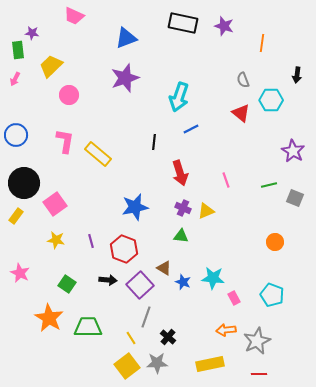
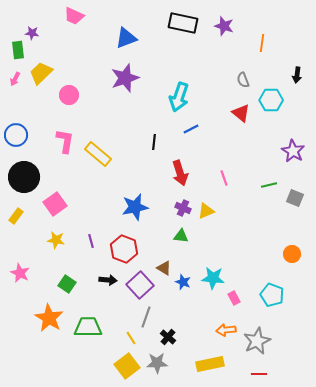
yellow trapezoid at (51, 66): moved 10 px left, 7 px down
pink line at (226, 180): moved 2 px left, 2 px up
black circle at (24, 183): moved 6 px up
orange circle at (275, 242): moved 17 px right, 12 px down
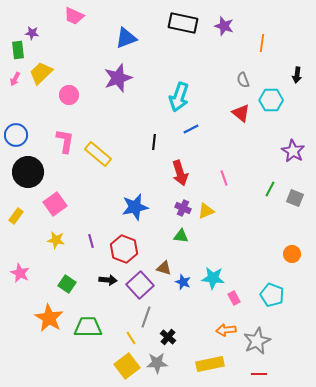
purple star at (125, 78): moved 7 px left
black circle at (24, 177): moved 4 px right, 5 px up
green line at (269, 185): moved 1 px right, 4 px down; rotated 49 degrees counterclockwise
brown triangle at (164, 268): rotated 14 degrees counterclockwise
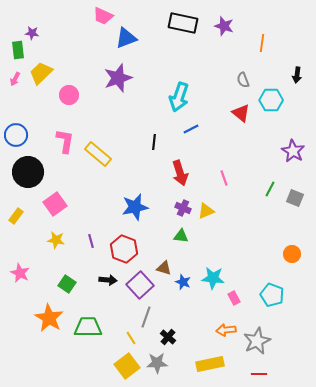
pink trapezoid at (74, 16): moved 29 px right
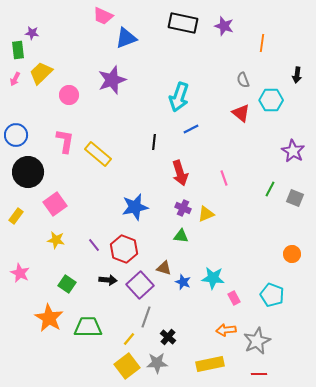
purple star at (118, 78): moved 6 px left, 2 px down
yellow triangle at (206, 211): moved 3 px down
purple line at (91, 241): moved 3 px right, 4 px down; rotated 24 degrees counterclockwise
yellow line at (131, 338): moved 2 px left, 1 px down; rotated 72 degrees clockwise
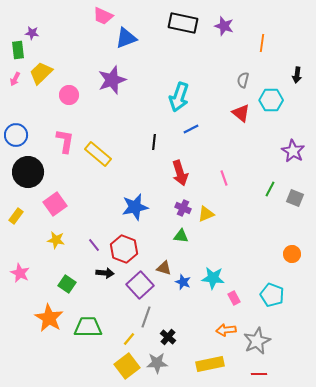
gray semicircle at (243, 80): rotated 35 degrees clockwise
black arrow at (108, 280): moved 3 px left, 7 px up
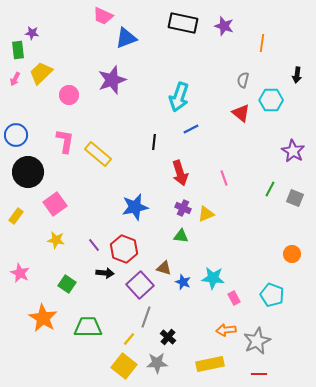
orange star at (49, 318): moved 6 px left
yellow square at (127, 366): moved 3 px left; rotated 15 degrees counterclockwise
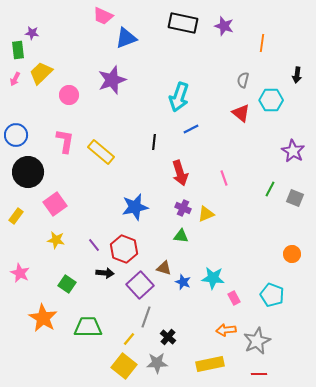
yellow rectangle at (98, 154): moved 3 px right, 2 px up
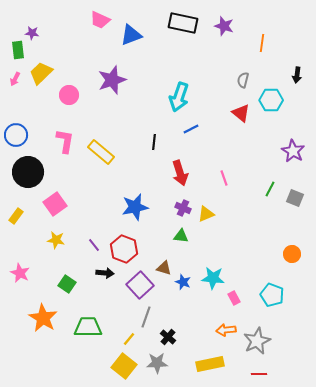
pink trapezoid at (103, 16): moved 3 px left, 4 px down
blue triangle at (126, 38): moved 5 px right, 3 px up
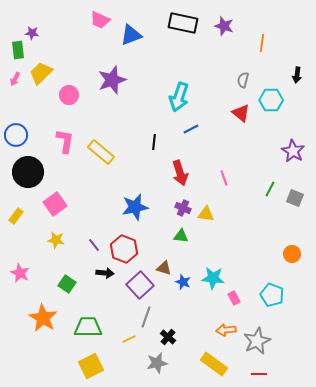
yellow triangle at (206, 214): rotated 30 degrees clockwise
yellow line at (129, 339): rotated 24 degrees clockwise
gray star at (157, 363): rotated 10 degrees counterclockwise
yellow rectangle at (210, 364): moved 4 px right; rotated 48 degrees clockwise
yellow square at (124, 366): moved 33 px left; rotated 25 degrees clockwise
